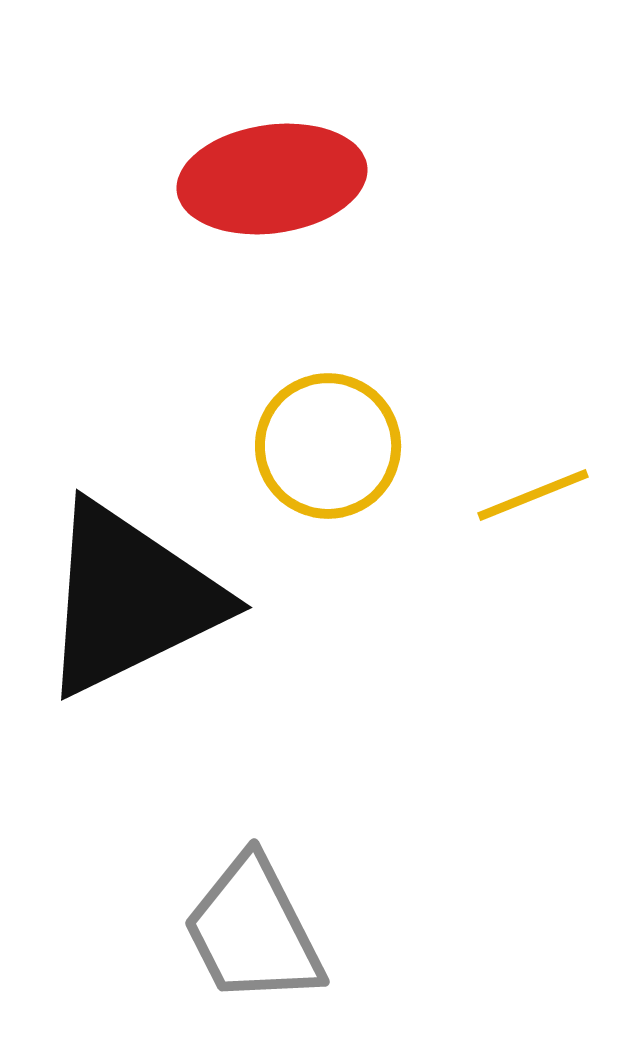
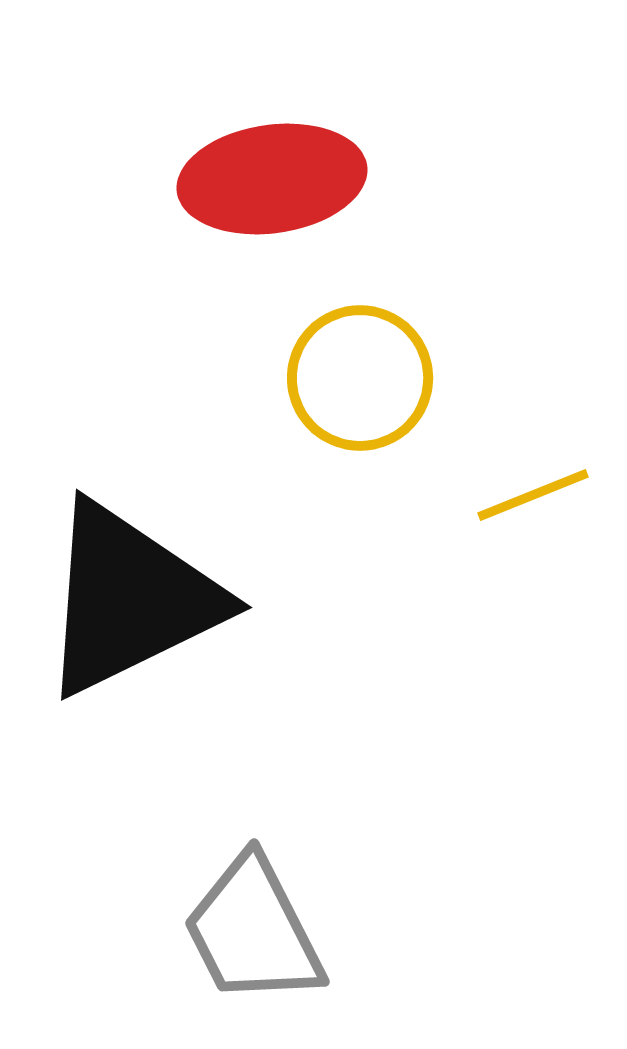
yellow circle: moved 32 px right, 68 px up
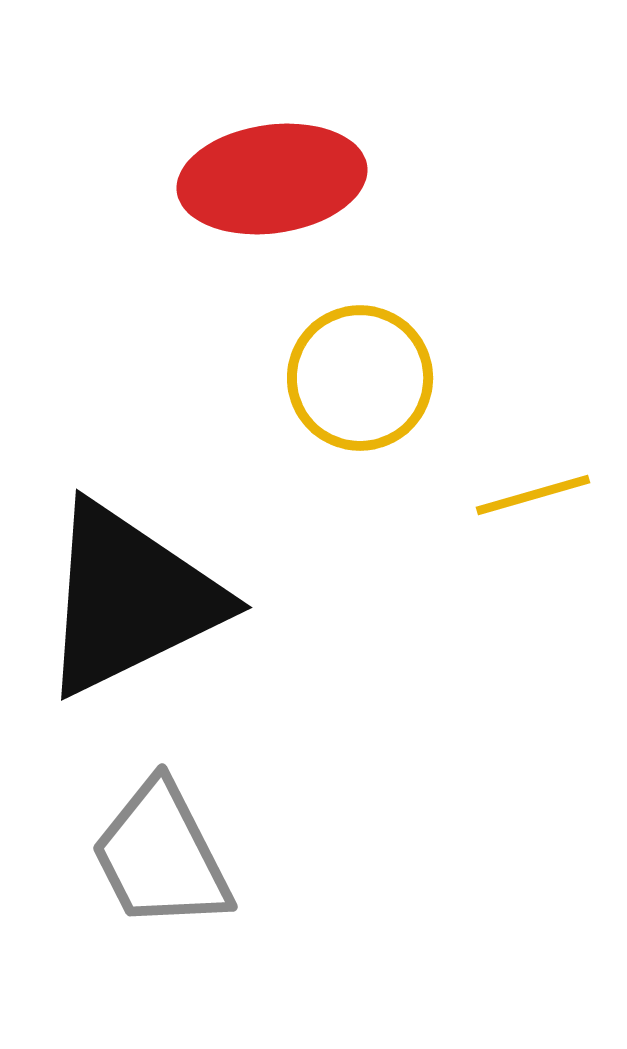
yellow line: rotated 6 degrees clockwise
gray trapezoid: moved 92 px left, 75 px up
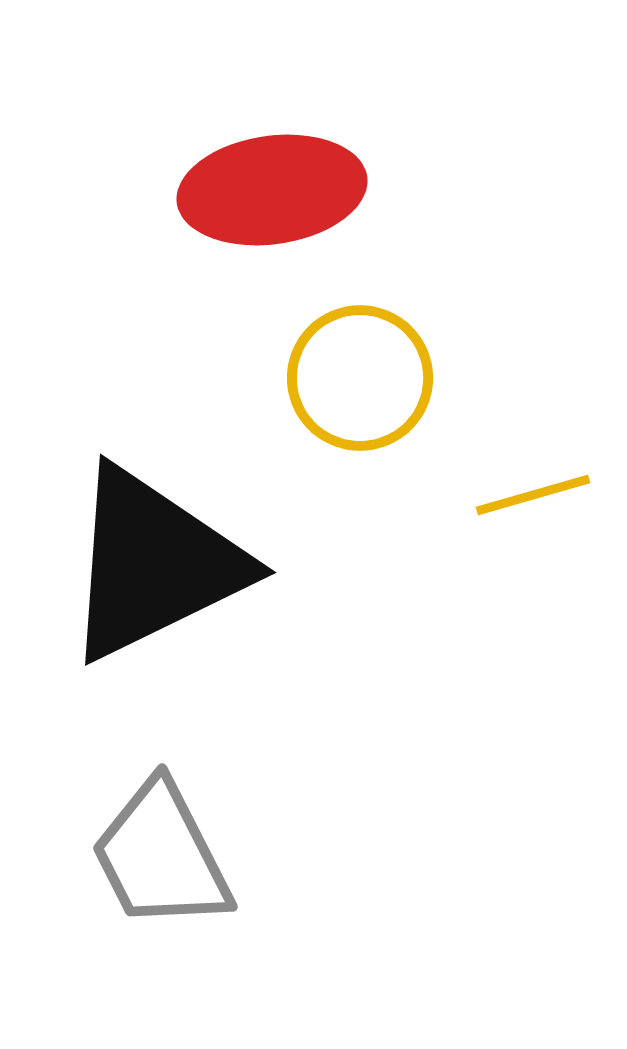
red ellipse: moved 11 px down
black triangle: moved 24 px right, 35 px up
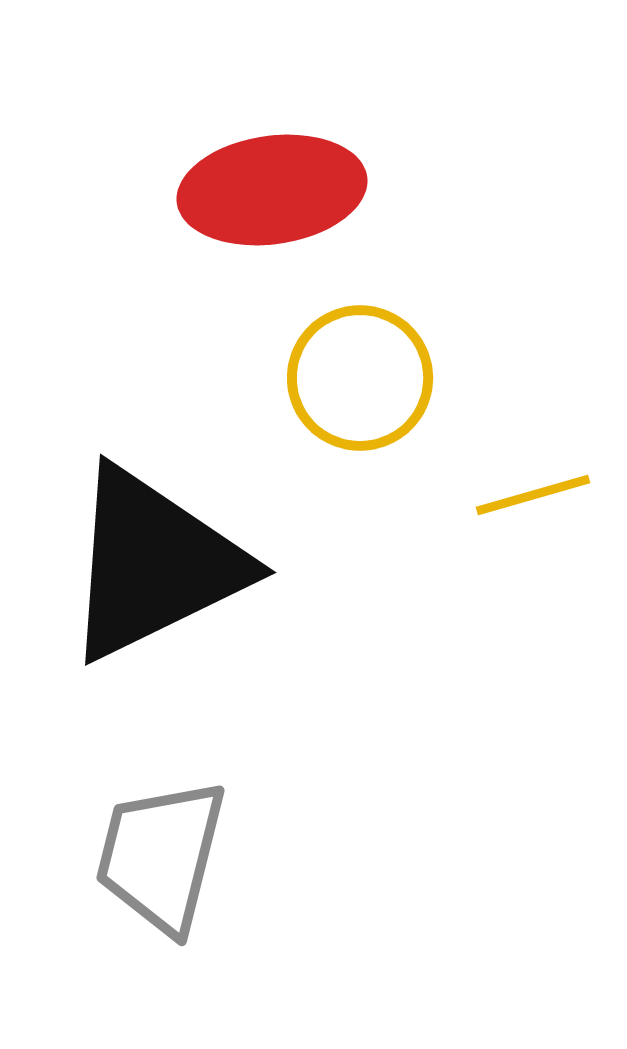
gray trapezoid: rotated 41 degrees clockwise
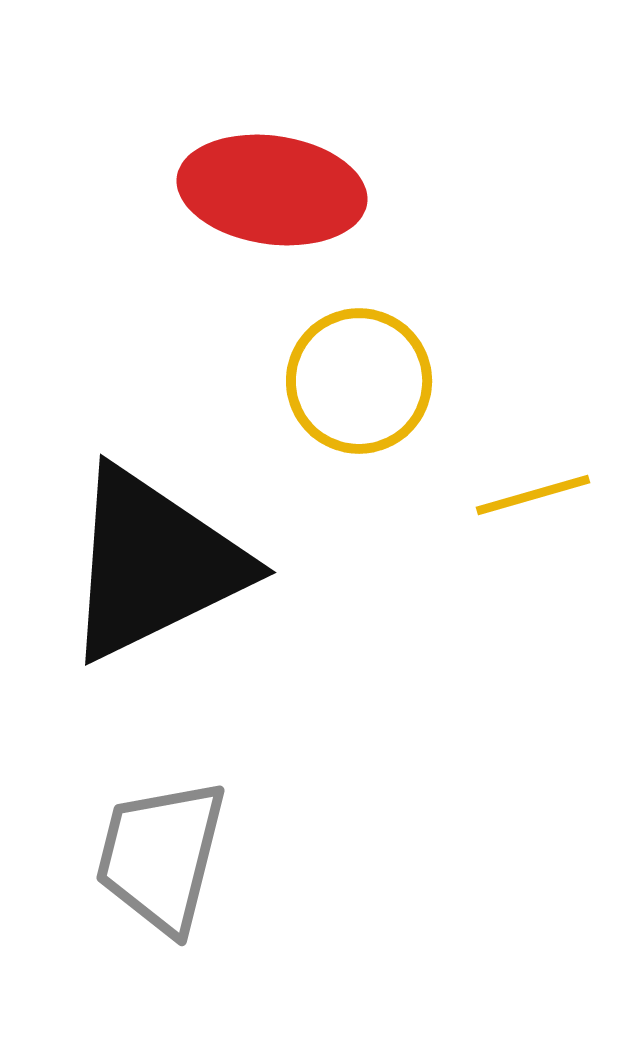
red ellipse: rotated 16 degrees clockwise
yellow circle: moved 1 px left, 3 px down
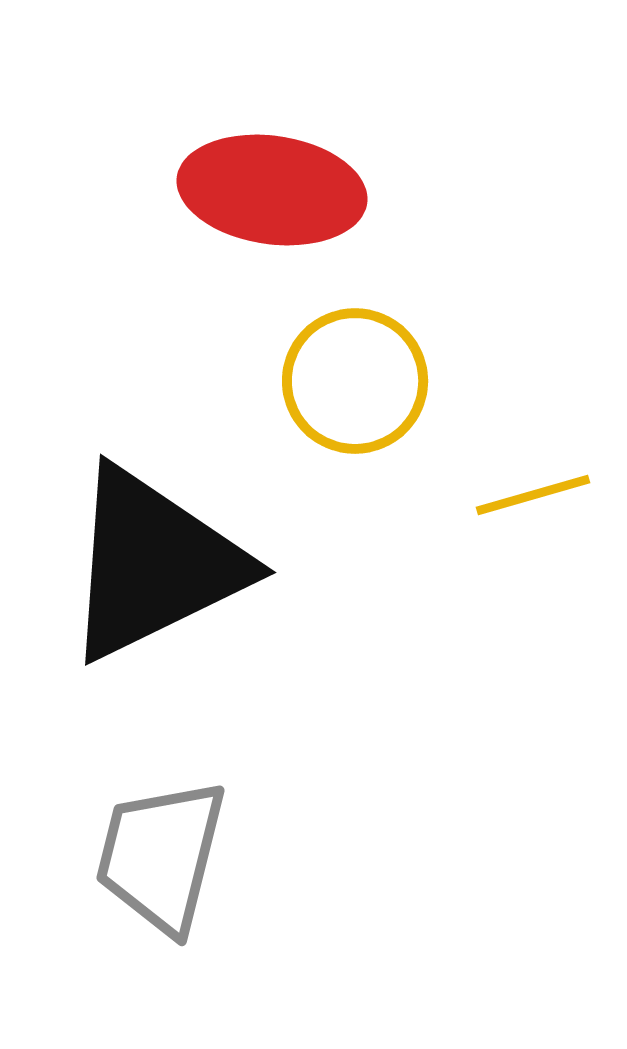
yellow circle: moved 4 px left
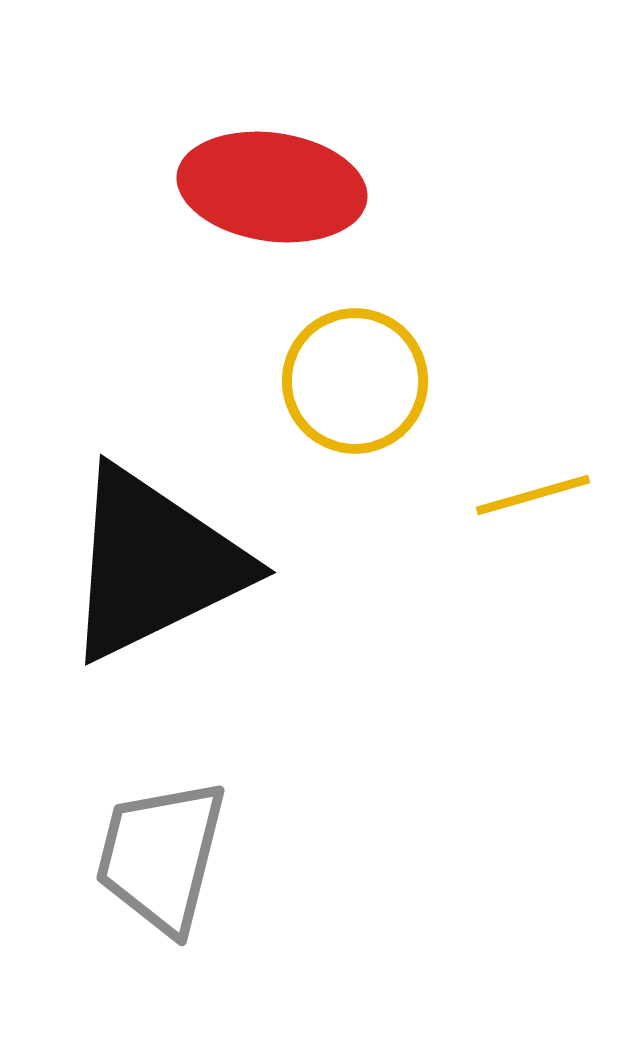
red ellipse: moved 3 px up
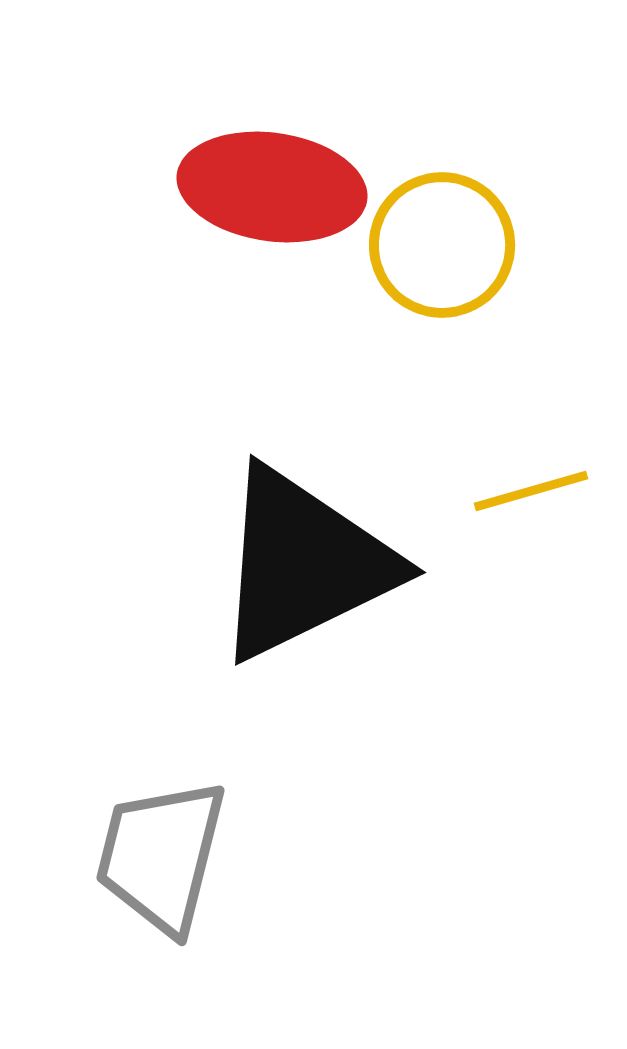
yellow circle: moved 87 px right, 136 px up
yellow line: moved 2 px left, 4 px up
black triangle: moved 150 px right
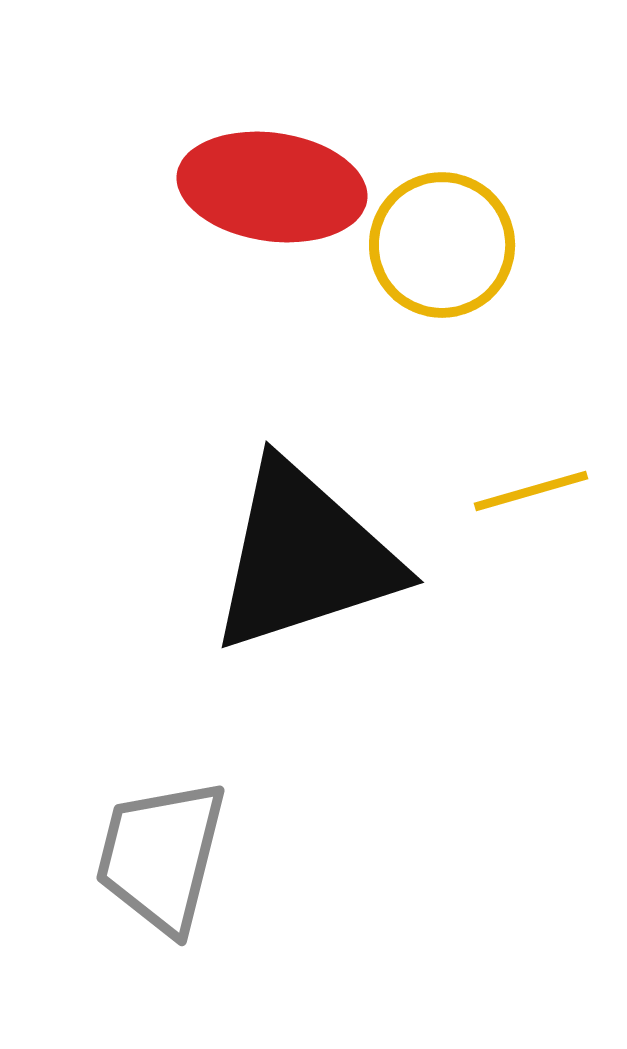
black triangle: moved 7 px up; rotated 8 degrees clockwise
